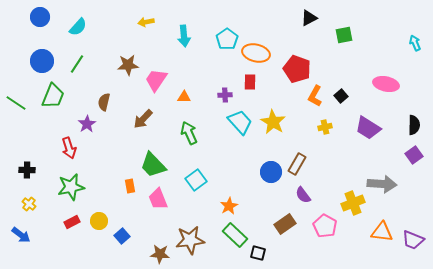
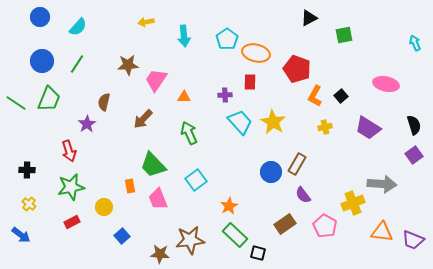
green trapezoid at (53, 96): moved 4 px left, 3 px down
black semicircle at (414, 125): rotated 18 degrees counterclockwise
red arrow at (69, 148): moved 3 px down
yellow circle at (99, 221): moved 5 px right, 14 px up
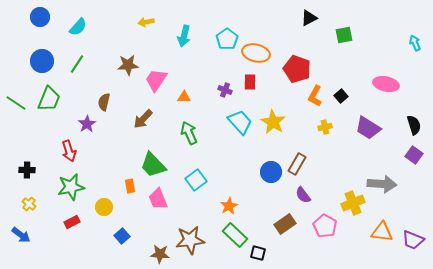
cyan arrow at (184, 36): rotated 20 degrees clockwise
purple cross at (225, 95): moved 5 px up; rotated 24 degrees clockwise
purple square at (414, 155): rotated 18 degrees counterclockwise
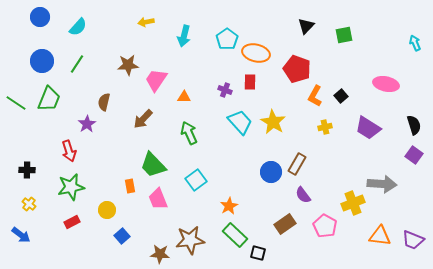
black triangle at (309, 18): moved 3 px left, 8 px down; rotated 18 degrees counterclockwise
yellow circle at (104, 207): moved 3 px right, 3 px down
orange triangle at (382, 232): moved 2 px left, 4 px down
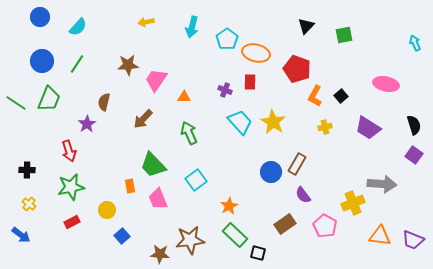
cyan arrow at (184, 36): moved 8 px right, 9 px up
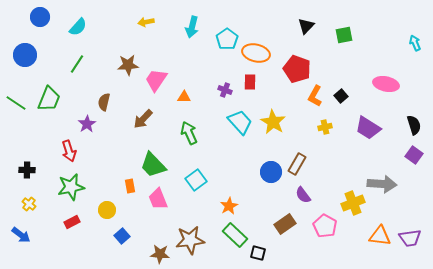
blue circle at (42, 61): moved 17 px left, 6 px up
purple trapezoid at (413, 240): moved 3 px left, 2 px up; rotated 30 degrees counterclockwise
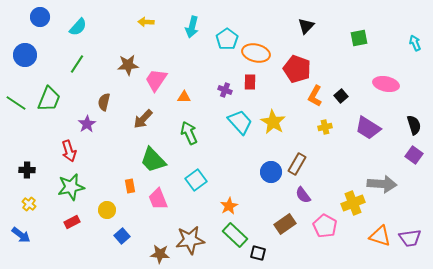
yellow arrow at (146, 22): rotated 14 degrees clockwise
green square at (344, 35): moved 15 px right, 3 px down
green trapezoid at (153, 165): moved 5 px up
orange triangle at (380, 236): rotated 10 degrees clockwise
